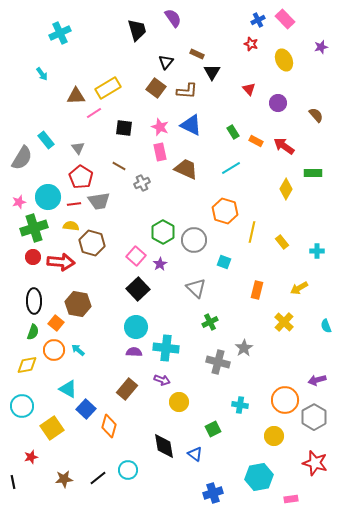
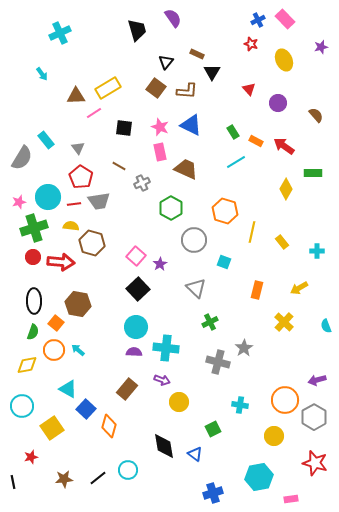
cyan line at (231, 168): moved 5 px right, 6 px up
green hexagon at (163, 232): moved 8 px right, 24 px up
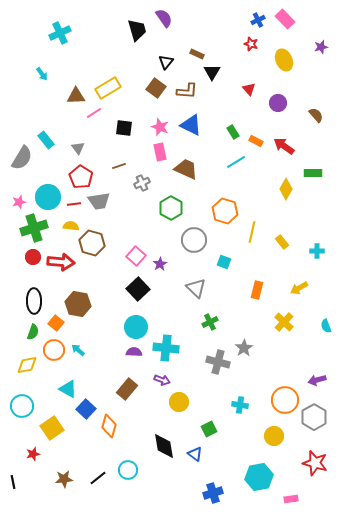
purple semicircle at (173, 18): moved 9 px left
brown line at (119, 166): rotated 48 degrees counterclockwise
green square at (213, 429): moved 4 px left
red star at (31, 457): moved 2 px right, 3 px up
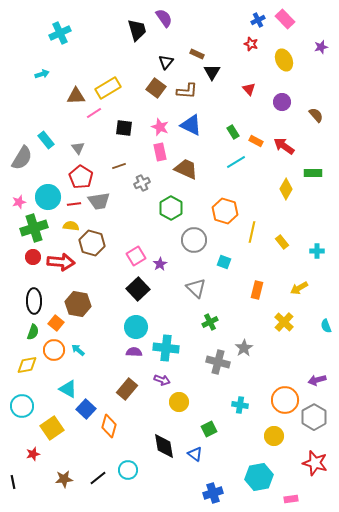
cyan arrow at (42, 74): rotated 72 degrees counterclockwise
purple circle at (278, 103): moved 4 px right, 1 px up
pink square at (136, 256): rotated 18 degrees clockwise
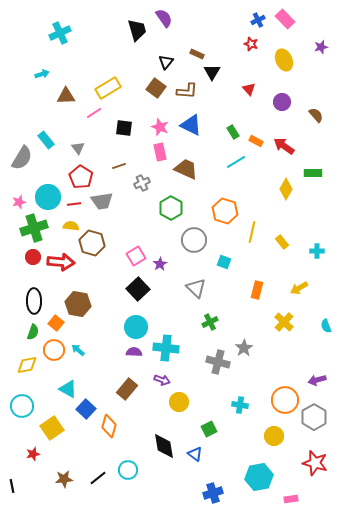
brown triangle at (76, 96): moved 10 px left
gray trapezoid at (99, 201): moved 3 px right
black line at (13, 482): moved 1 px left, 4 px down
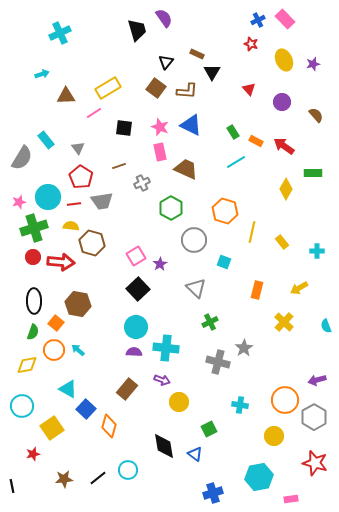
purple star at (321, 47): moved 8 px left, 17 px down
